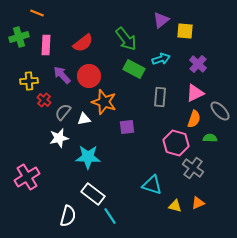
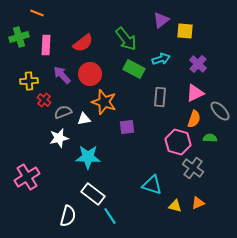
red circle: moved 1 px right, 2 px up
gray semicircle: rotated 30 degrees clockwise
pink hexagon: moved 2 px right, 1 px up
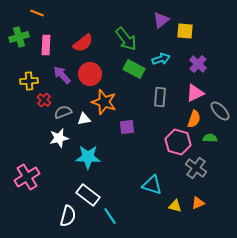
gray cross: moved 3 px right
white rectangle: moved 5 px left, 1 px down
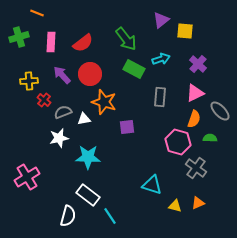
pink rectangle: moved 5 px right, 3 px up
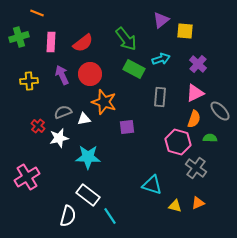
purple arrow: rotated 18 degrees clockwise
red cross: moved 6 px left, 26 px down
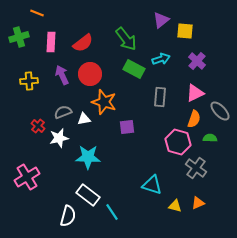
purple cross: moved 1 px left, 3 px up
cyan line: moved 2 px right, 4 px up
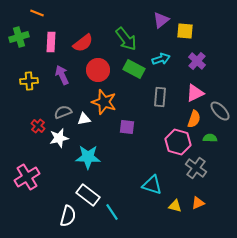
red circle: moved 8 px right, 4 px up
purple square: rotated 14 degrees clockwise
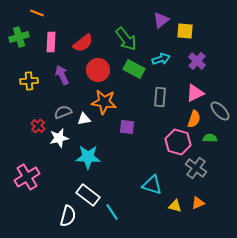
orange star: rotated 10 degrees counterclockwise
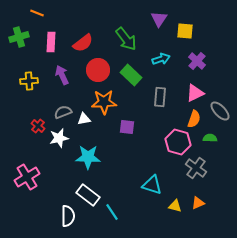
purple triangle: moved 2 px left, 1 px up; rotated 18 degrees counterclockwise
green rectangle: moved 3 px left, 6 px down; rotated 15 degrees clockwise
orange star: rotated 10 degrees counterclockwise
white semicircle: rotated 15 degrees counterclockwise
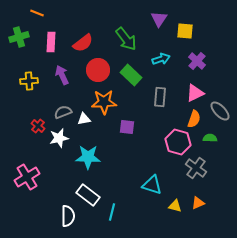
cyan line: rotated 48 degrees clockwise
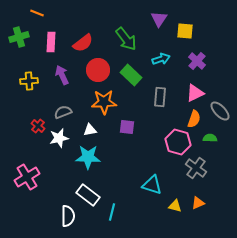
white triangle: moved 6 px right, 11 px down
